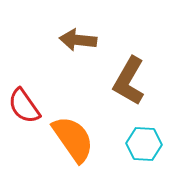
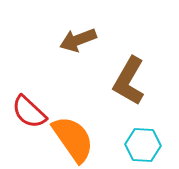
brown arrow: rotated 27 degrees counterclockwise
red semicircle: moved 5 px right, 6 px down; rotated 12 degrees counterclockwise
cyan hexagon: moved 1 px left, 1 px down
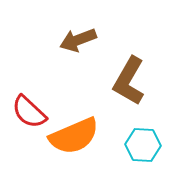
orange semicircle: moved 1 px right, 3 px up; rotated 102 degrees clockwise
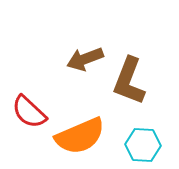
brown arrow: moved 7 px right, 19 px down
brown L-shape: rotated 9 degrees counterclockwise
orange semicircle: moved 6 px right
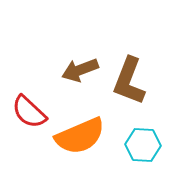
brown arrow: moved 5 px left, 11 px down
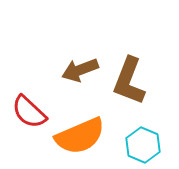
cyan hexagon: rotated 20 degrees clockwise
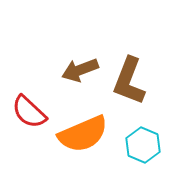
orange semicircle: moved 3 px right, 2 px up
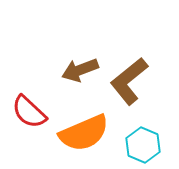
brown L-shape: rotated 30 degrees clockwise
orange semicircle: moved 1 px right, 1 px up
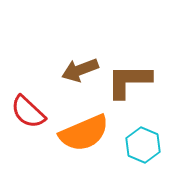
brown L-shape: rotated 39 degrees clockwise
red semicircle: moved 1 px left
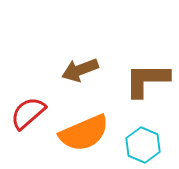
brown L-shape: moved 18 px right, 1 px up
red semicircle: moved 1 px down; rotated 96 degrees clockwise
